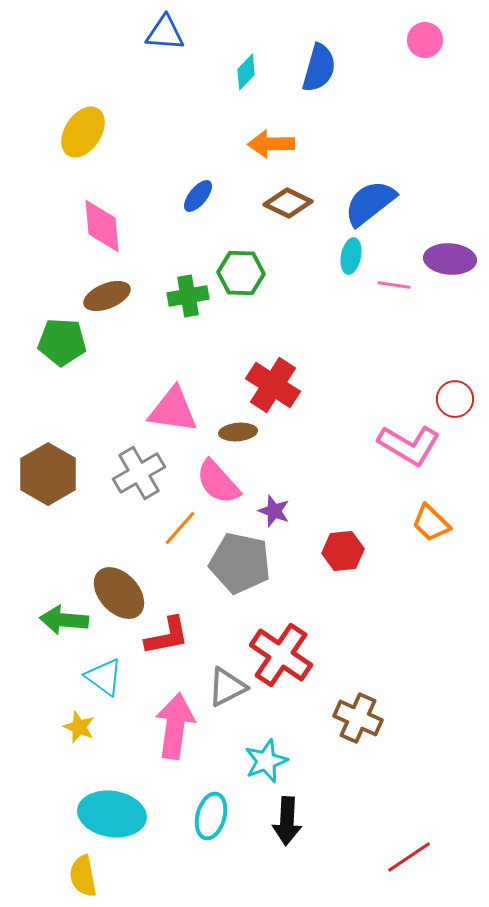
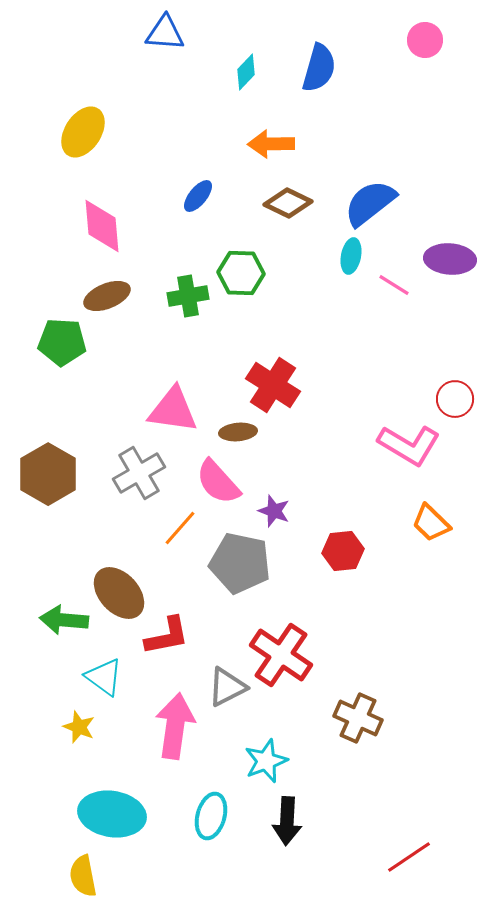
pink line at (394, 285): rotated 24 degrees clockwise
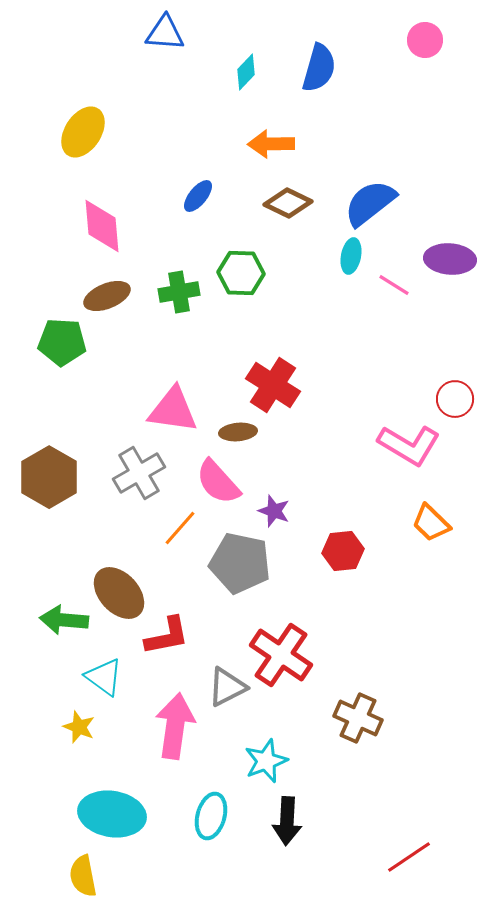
green cross at (188, 296): moved 9 px left, 4 px up
brown hexagon at (48, 474): moved 1 px right, 3 px down
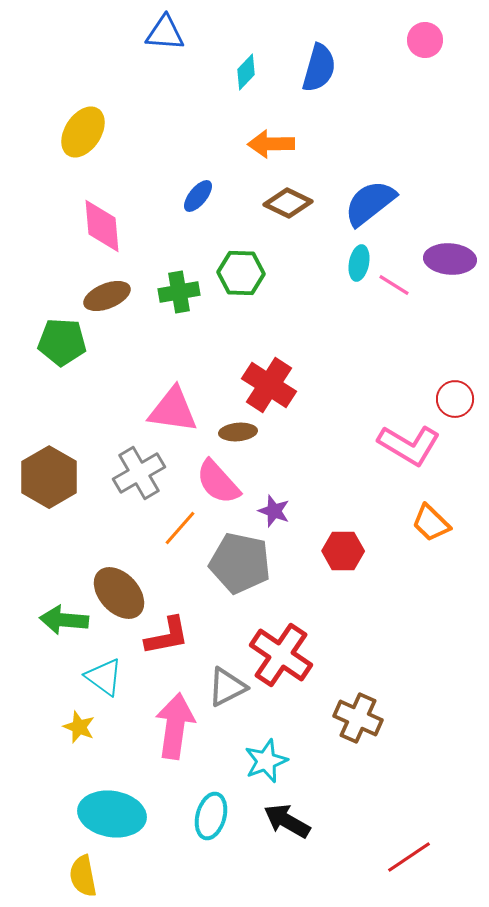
cyan ellipse at (351, 256): moved 8 px right, 7 px down
red cross at (273, 385): moved 4 px left
red hexagon at (343, 551): rotated 6 degrees clockwise
black arrow at (287, 821): rotated 117 degrees clockwise
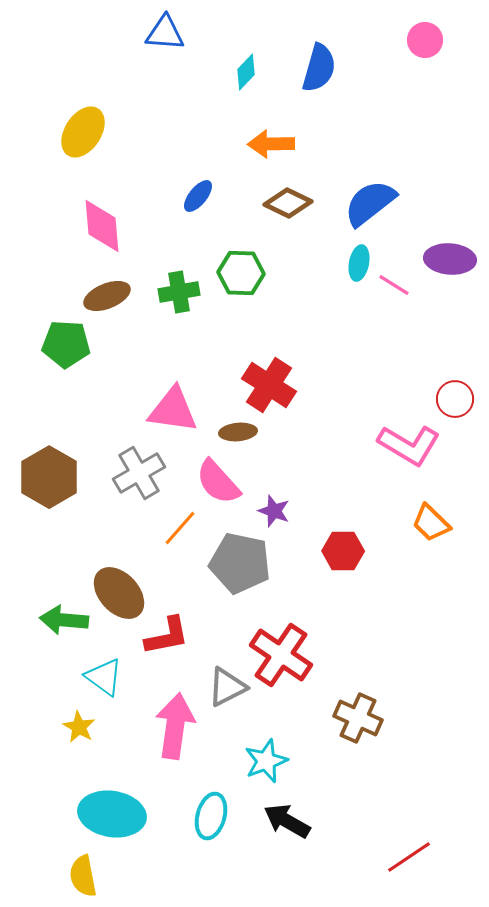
green pentagon at (62, 342): moved 4 px right, 2 px down
yellow star at (79, 727): rotated 8 degrees clockwise
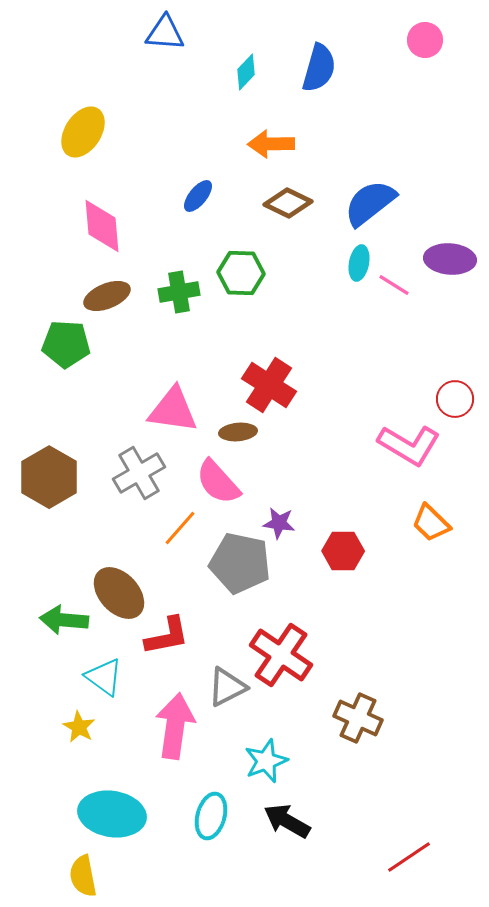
purple star at (274, 511): moved 5 px right, 12 px down; rotated 12 degrees counterclockwise
